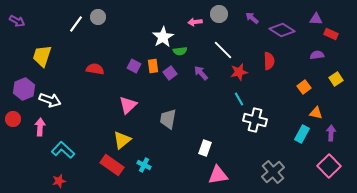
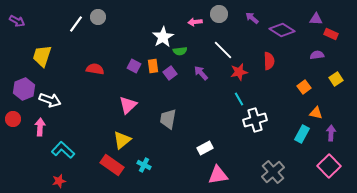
white cross at (255, 120): rotated 30 degrees counterclockwise
white rectangle at (205, 148): rotated 42 degrees clockwise
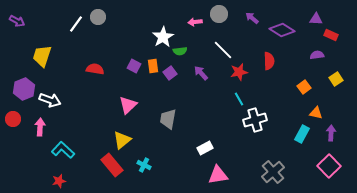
red rectangle at (331, 34): moved 1 px down
red rectangle at (112, 165): rotated 15 degrees clockwise
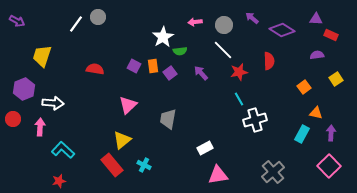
gray circle at (219, 14): moved 5 px right, 11 px down
white arrow at (50, 100): moved 3 px right, 3 px down; rotated 15 degrees counterclockwise
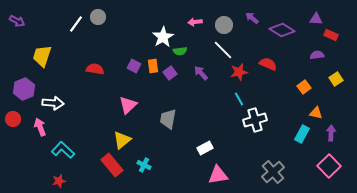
red semicircle at (269, 61): moved 1 px left, 3 px down; rotated 66 degrees counterclockwise
pink arrow at (40, 127): rotated 24 degrees counterclockwise
